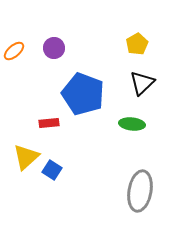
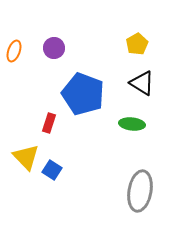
orange ellipse: rotated 30 degrees counterclockwise
black triangle: rotated 44 degrees counterclockwise
red rectangle: rotated 66 degrees counterclockwise
yellow triangle: rotated 32 degrees counterclockwise
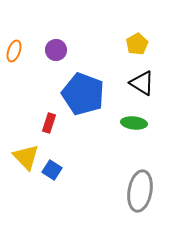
purple circle: moved 2 px right, 2 px down
green ellipse: moved 2 px right, 1 px up
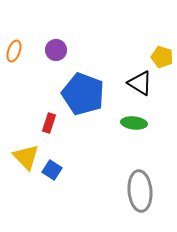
yellow pentagon: moved 25 px right, 13 px down; rotated 25 degrees counterclockwise
black triangle: moved 2 px left
gray ellipse: rotated 15 degrees counterclockwise
